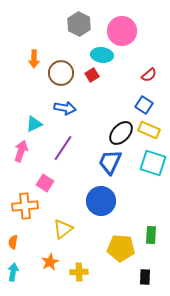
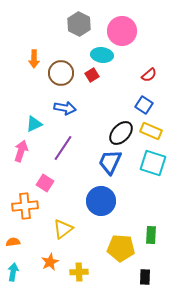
yellow rectangle: moved 2 px right, 1 px down
orange semicircle: rotated 72 degrees clockwise
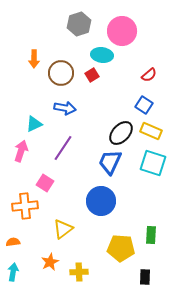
gray hexagon: rotated 15 degrees clockwise
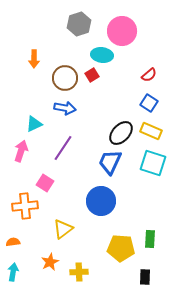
brown circle: moved 4 px right, 5 px down
blue square: moved 5 px right, 2 px up
green rectangle: moved 1 px left, 4 px down
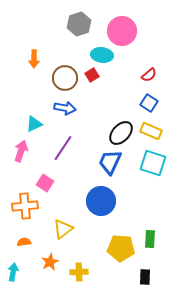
orange semicircle: moved 11 px right
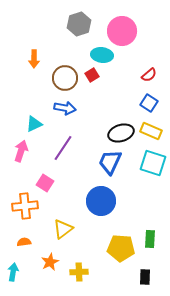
black ellipse: rotated 30 degrees clockwise
